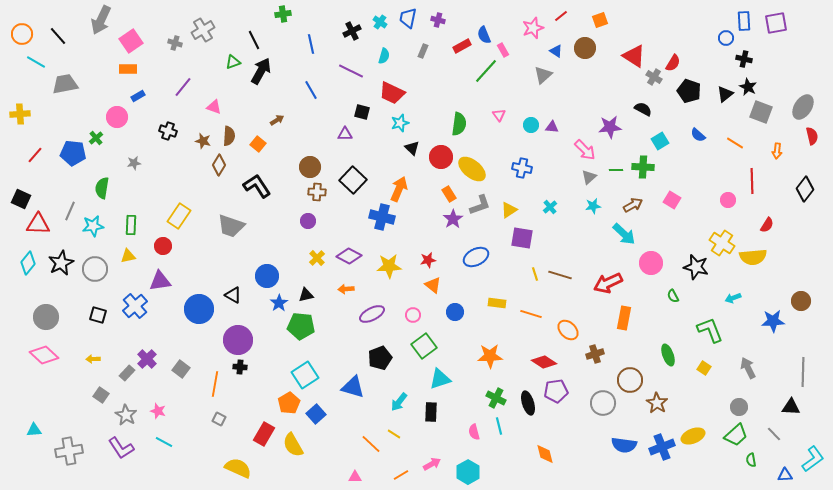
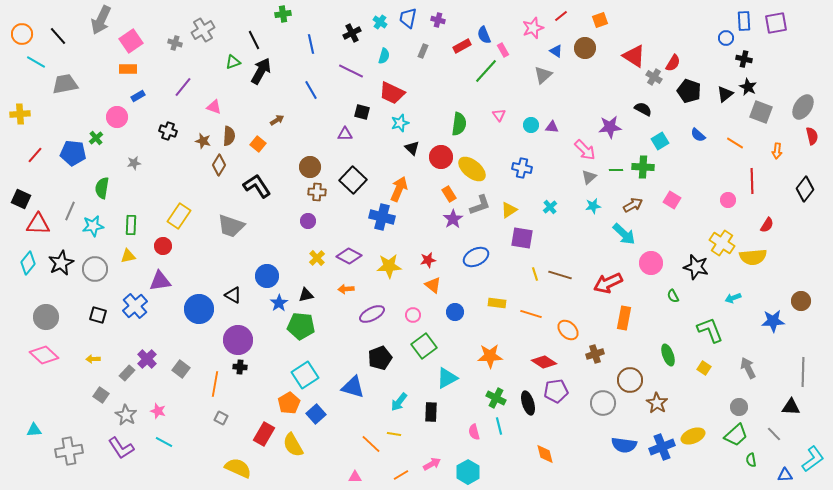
black cross at (352, 31): moved 2 px down
cyan triangle at (440, 379): moved 7 px right, 1 px up; rotated 10 degrees counterclockwise
gray square at (219, 419): moved 2 px right, 1 px up
yellow line at (394, 434): rotated 24 degrees counterclockwise
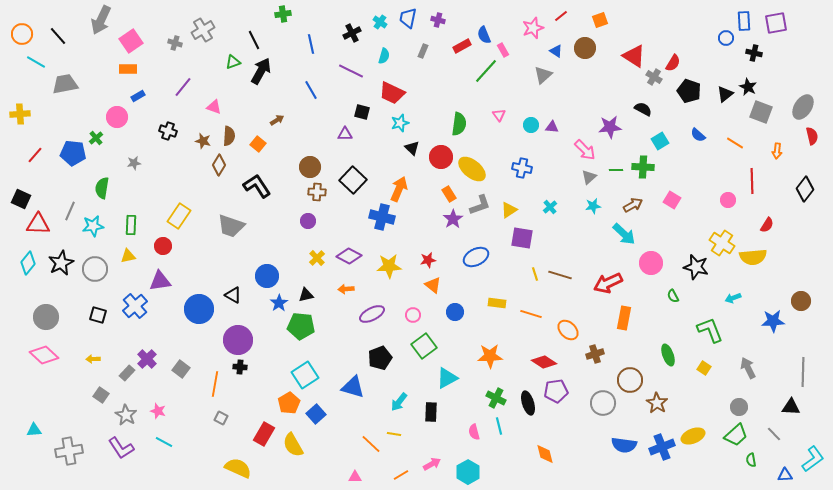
black cross at (744, 59): moved 10 px right, 6 px up
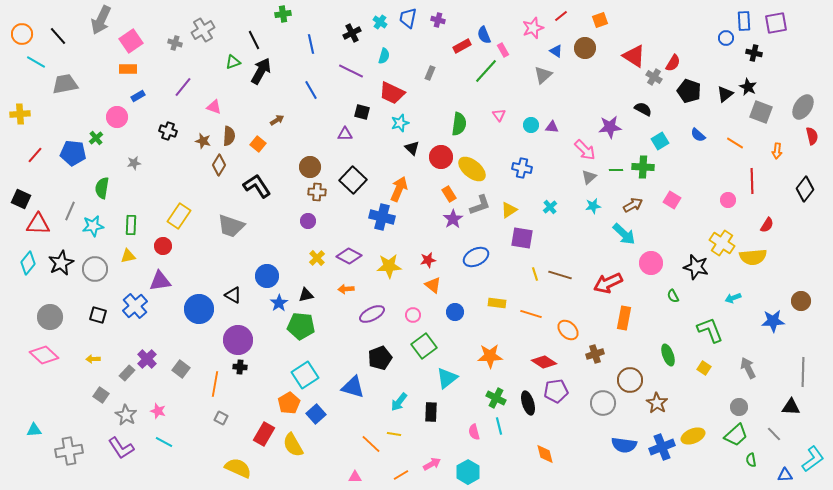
gray rectangle at (423, 51): moved 7 px right, 22 px down
gray circle at (46, 317): moved 4 px right
cyan triangle at (447, 378): rotated 10 degrees counterclockwise
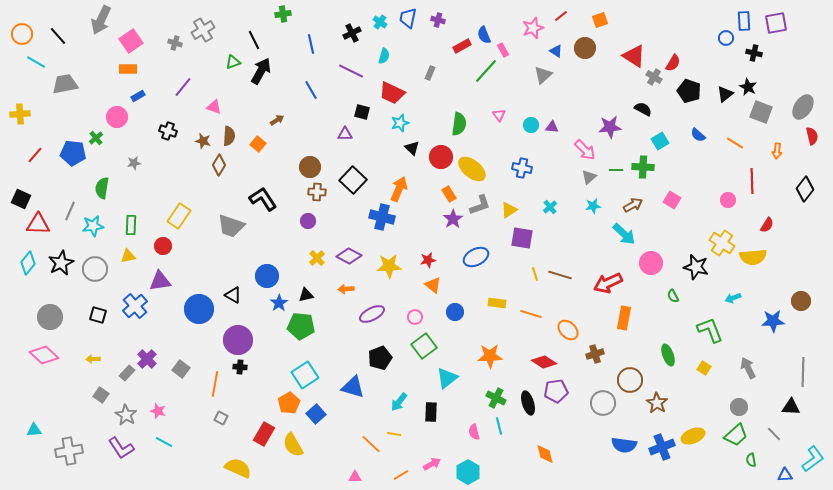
black L-shape at (257, 186): moved 6 px right, 13 px down
pink circle at (413, 315): moved 2 px right, 2 px down
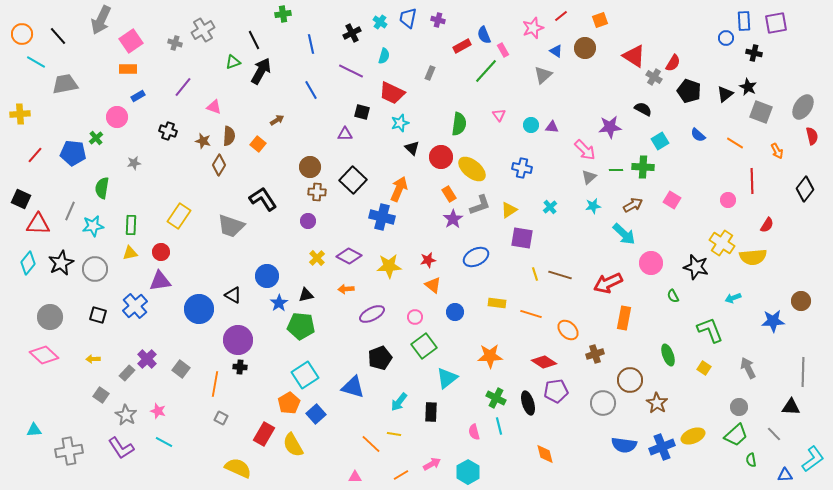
orange arrow at (777, 151): rotated 35 degrees counterclockwise
red circle at (163, 246): moved 2 px left, 6 px down
yellow triangle at (128, 256): moved 2 px right, 3 px up
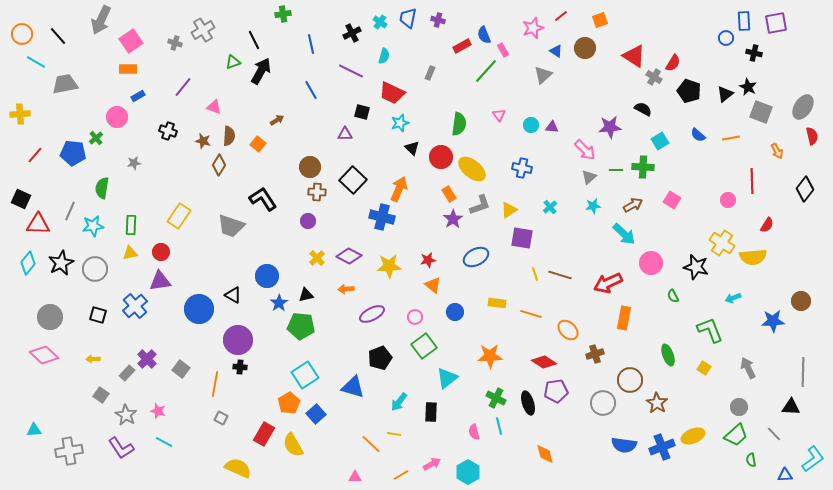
orange line at (735, 143): moved 4 px left, 5 px up; rotated 42 degrees counterclockwise
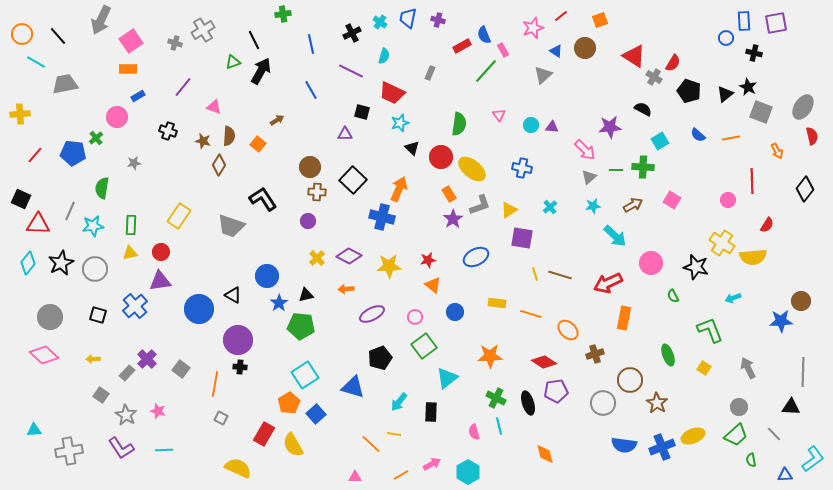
cyan arrow at (624, 234): moved 9 px left, 2 px down
blue star at (773, 321): moved 8 px right
cyan line at (164, 442): moved 8 px down; rotated 30 degrees counterclockwise
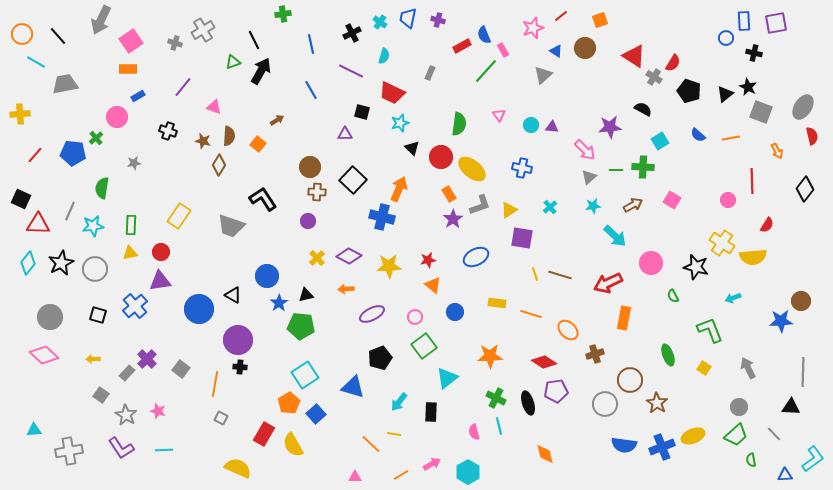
gray circle at (603, 403): moved 2 px right, 1 px down
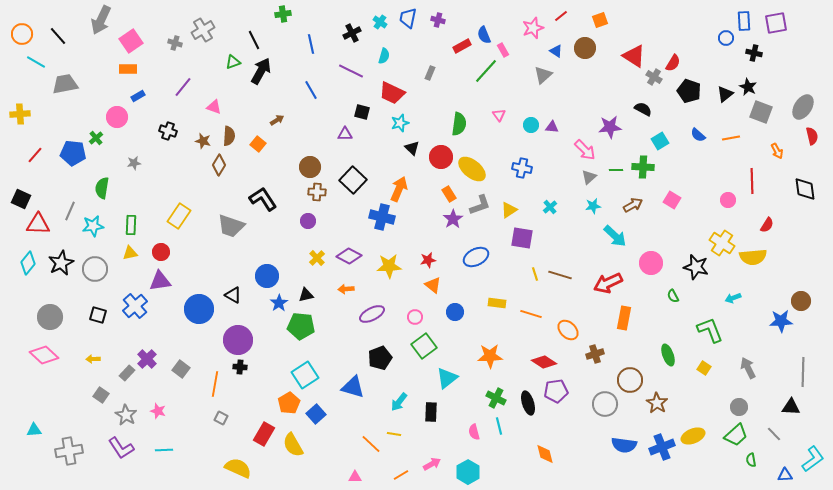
black diamond at (805, 189): rotated 45 degrees counterclockwise
